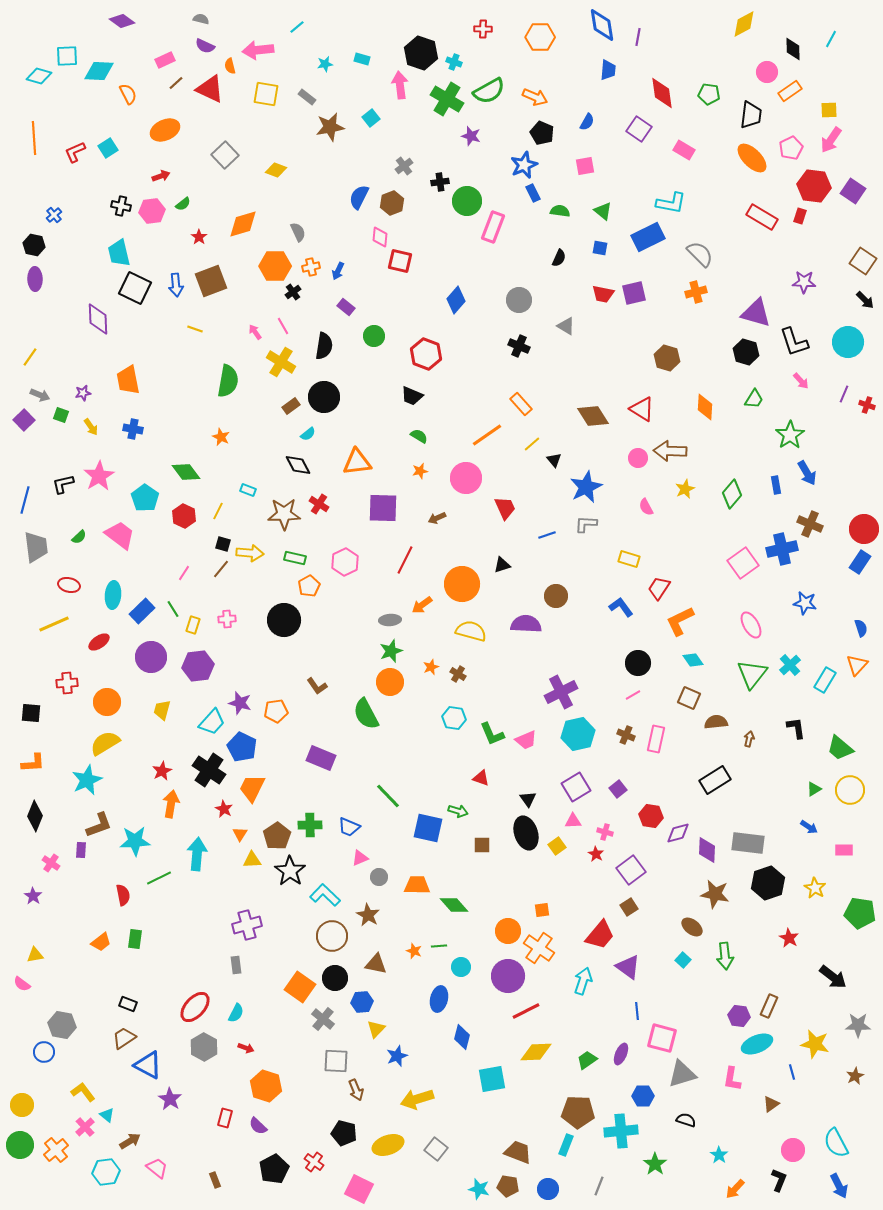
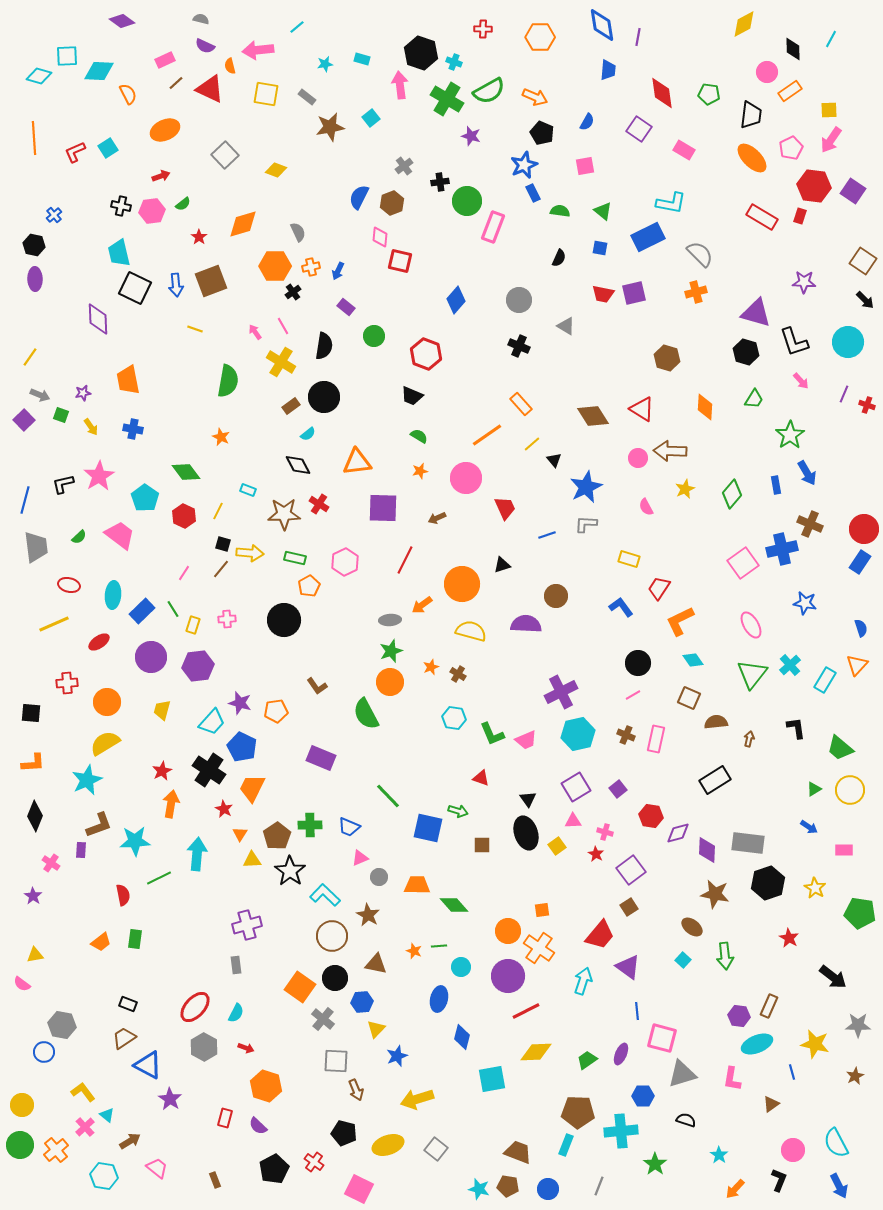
cyan hexagon at (106, 1172): moved 2 px left, 4 px down; rotated 16 degrees clockwise
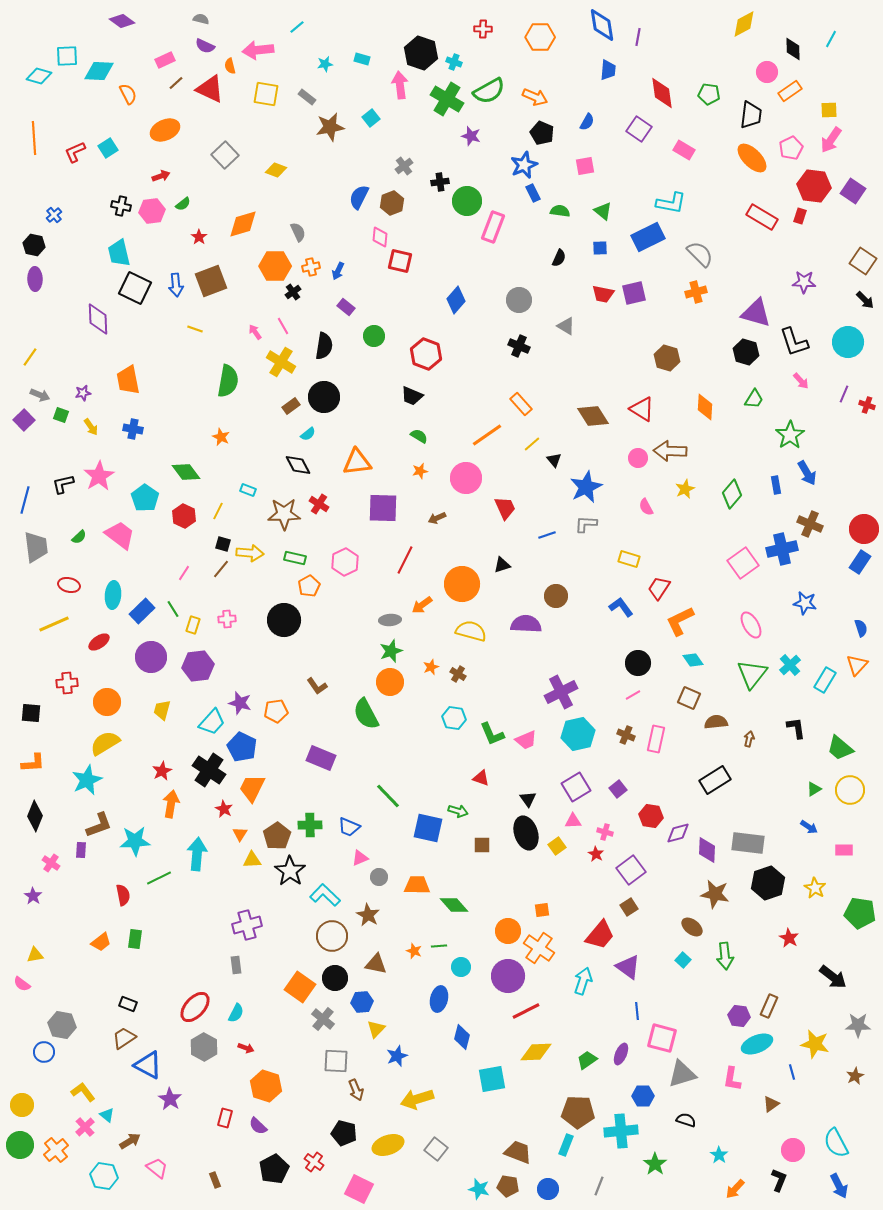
blue square at (600, 248): rotated 14 degrees counterclockwise
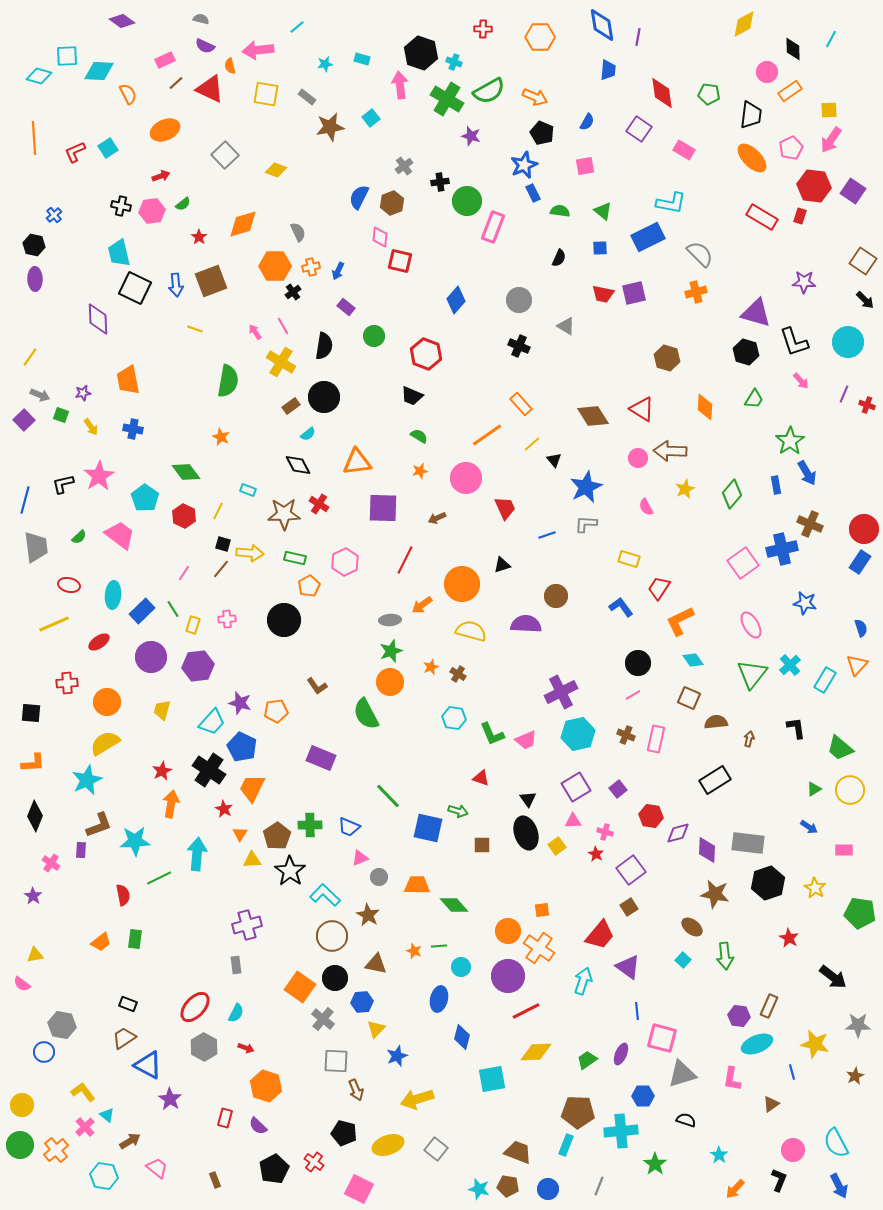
green star at (790, 435): moved 6 px down
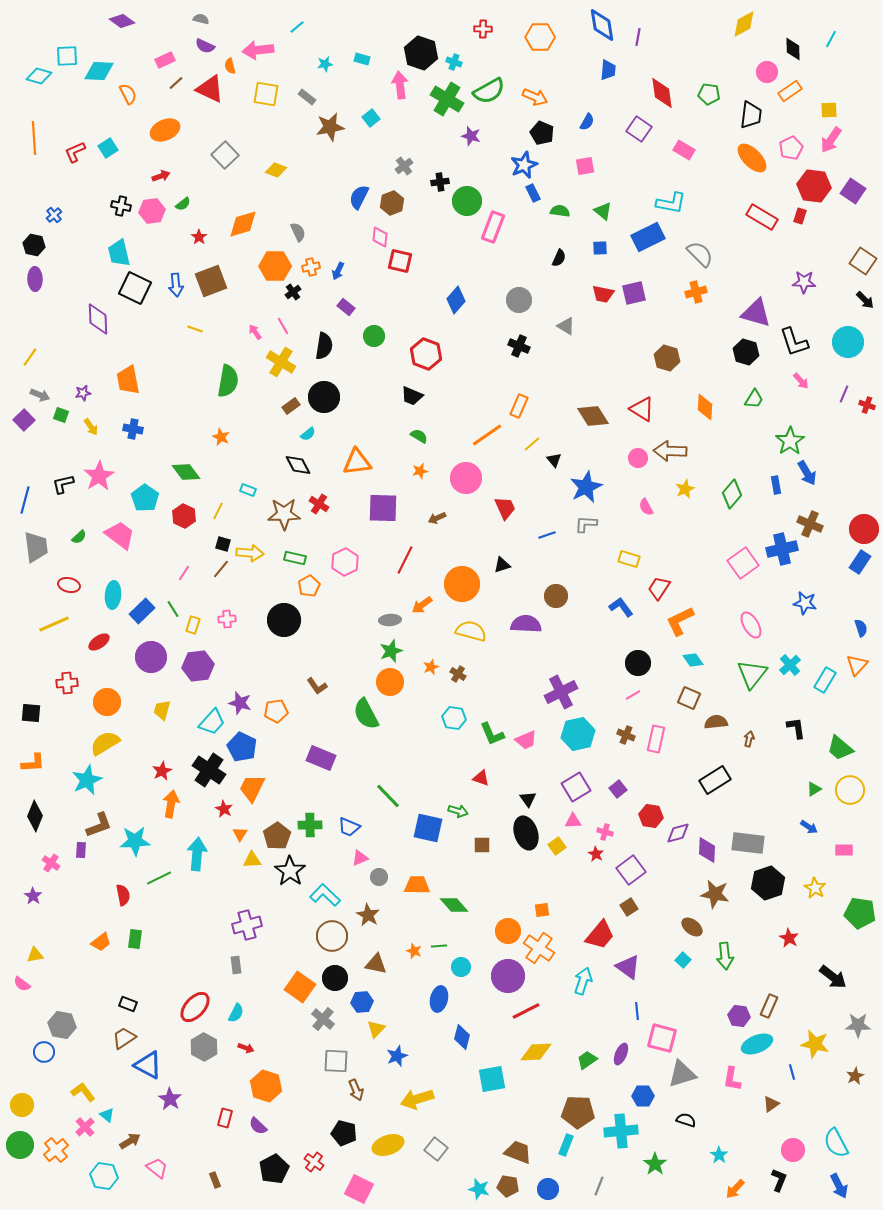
orange rectangle at (521, 404): moved 2 px left, 2 px down; rotated 65 degrees clockwise
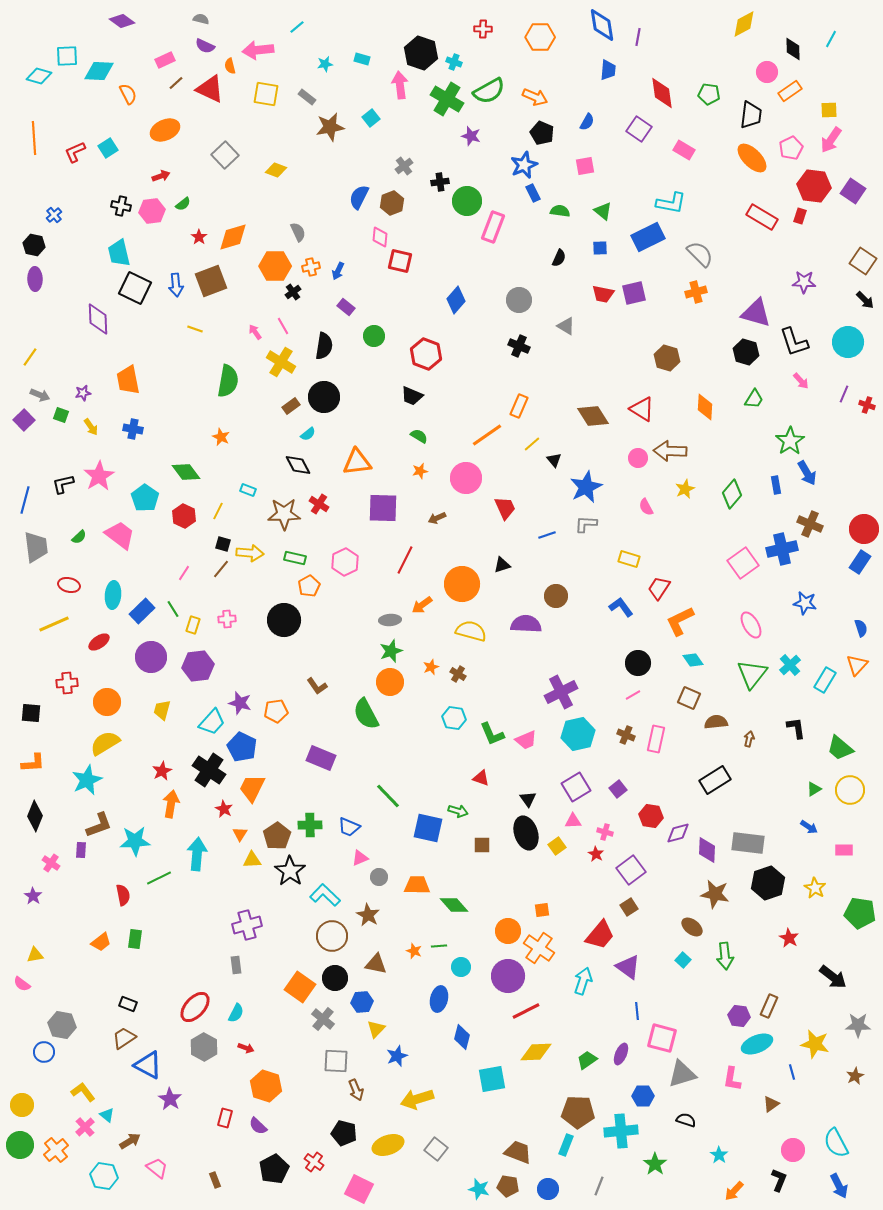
orange diamond at (243, 224): moved 10 px left, 13 px down
orange arrow at (735, 1189): moved 1 px left, 2 px down
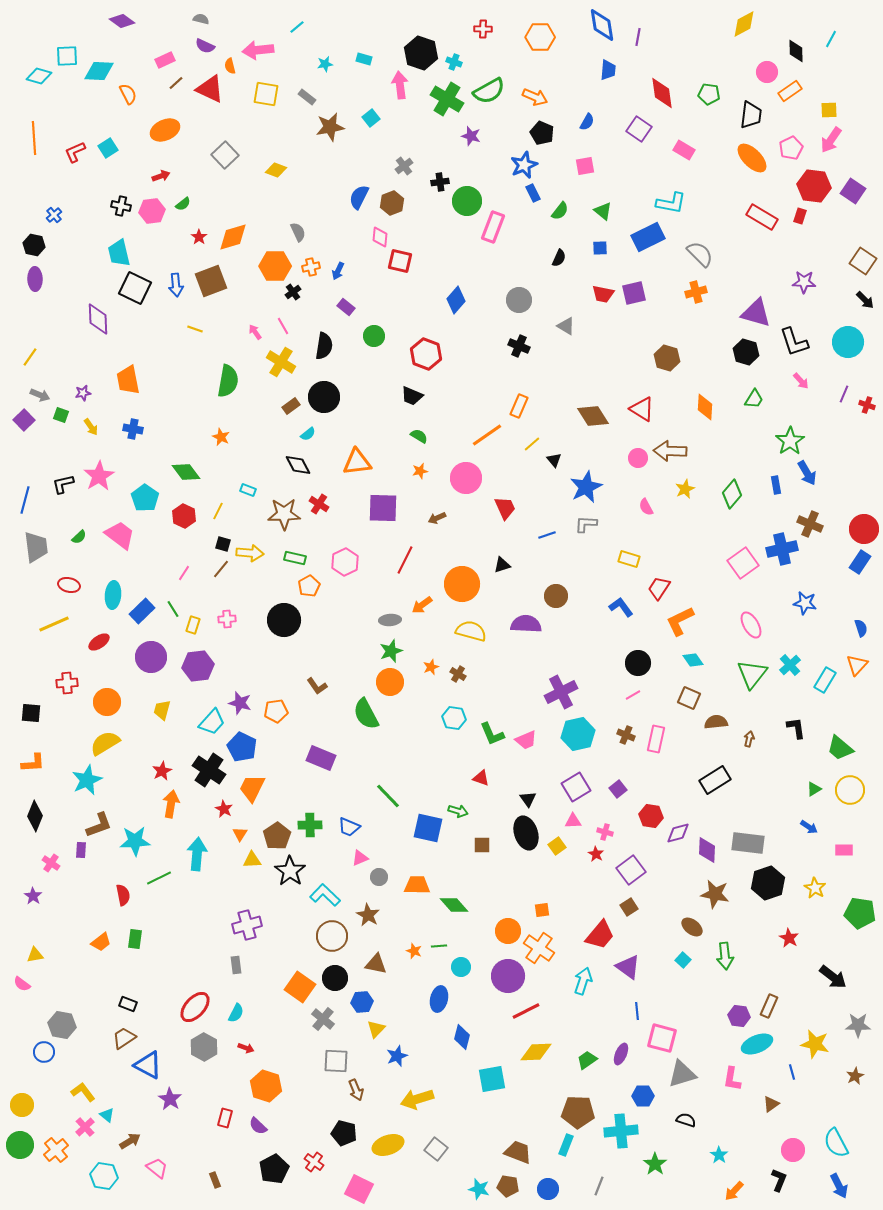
black diamond at (793, 49): moved 3 px right, 2 px down
cyan rectangle at (362, 59): moved 2 px right
green semicircle at (560, 211): rotated 120 degrees clockwise
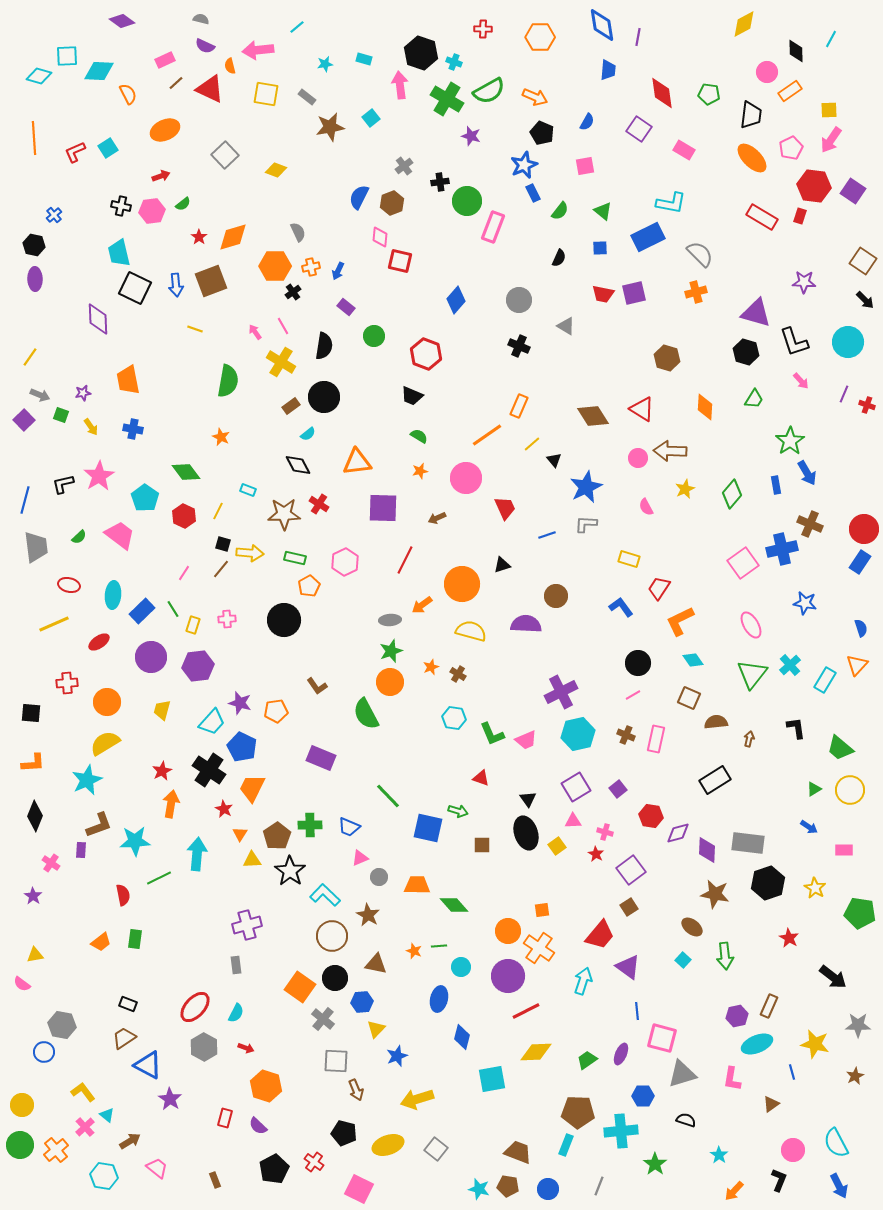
purple hexagon at (739, 1016): moved 2 px left; rotated 20 degrees counterclockwise
